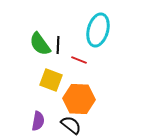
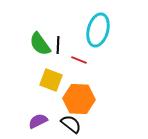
purple semicircle: rotated 126 degrees counterclockwise
black semicircle: moved 1 px up
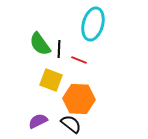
cyan ellipse: moved 5 px left, 6 px up
black line: moved 1 px right, 4 px down
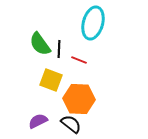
cyan ellipse: moved 1 px up
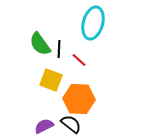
red line: rotated 21 degrees clockwise
purple semicircle: moved 6 px right, 5 px down
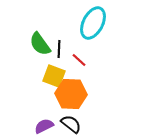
cyan ellipse: rotated 12 degrees clockwise
yellow square: moved 3 px right, 4 px up
orange hexagon: moved 8 px left, 5 px up
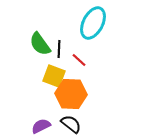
purple semicircle: moved 3 px left
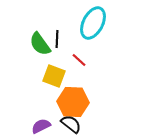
black line: moved 2 px left, 10 px up
orange hexagon: moved 2 px right, 8 px down
